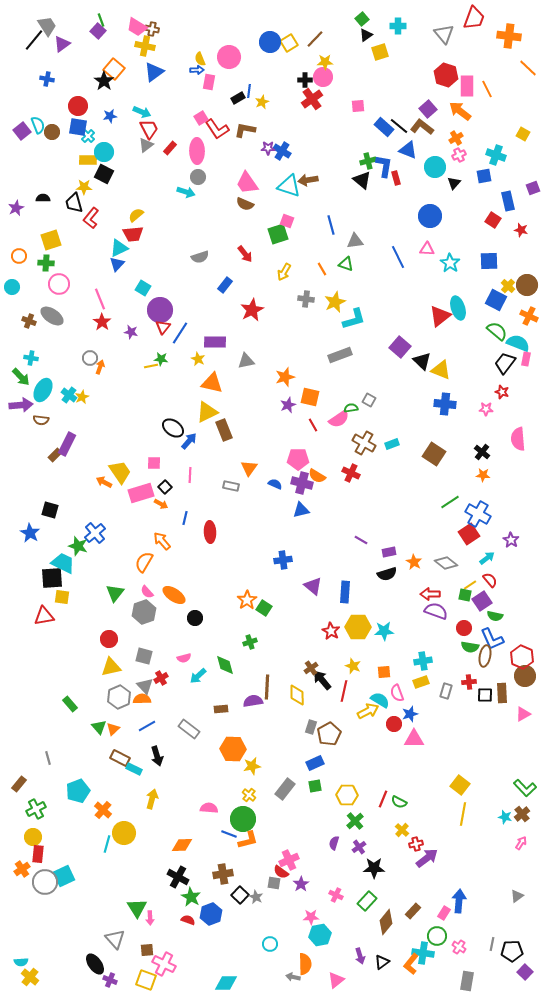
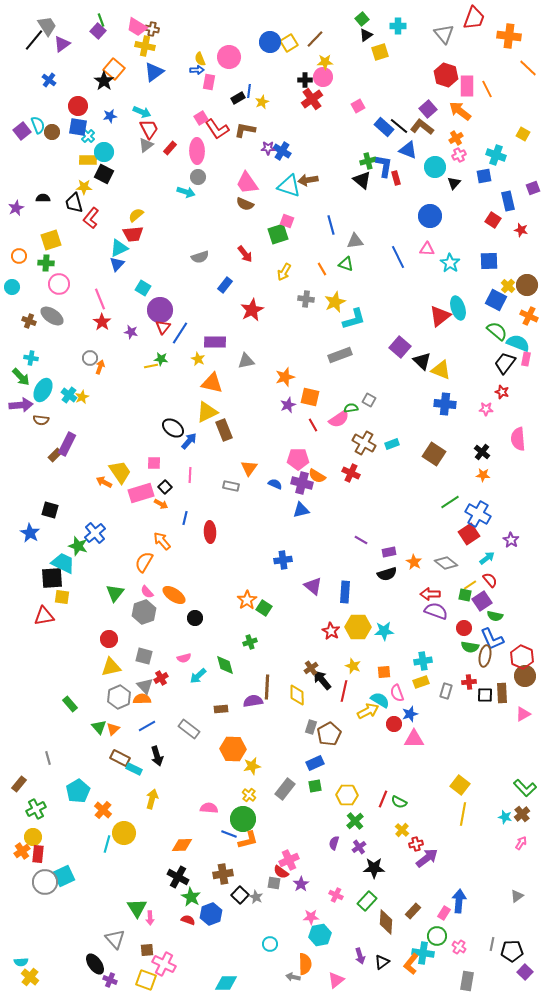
blue cross at (47, 79): moved 2 px right, 1 px down; rotated 24 degrees clockwise
pink square at (358, 106): rotated 24 degrees counterclockwise
cyan pentagon at (78, 791): rotated 10 degrees counterclockwise
orange cross at (22, 869): moved 18 px up
brown diamond at (386, 922): rotated 35 degrees counterclockwise
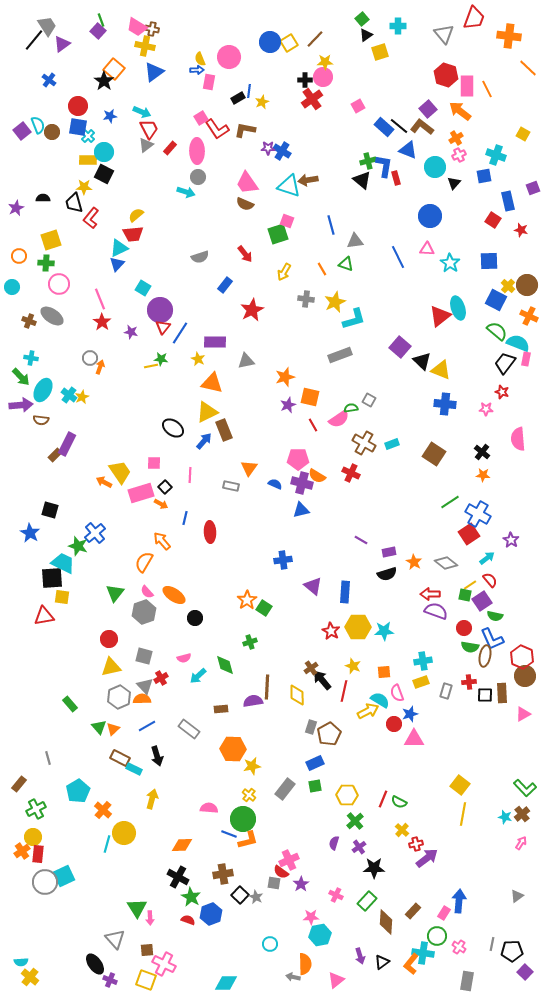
blue arrow at (189, 441): moved 15 px right
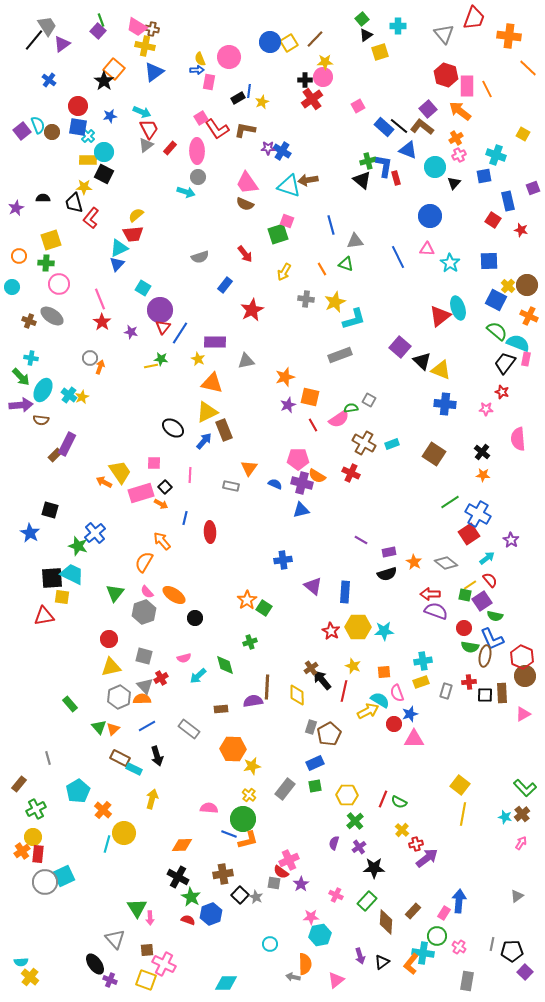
cyan trapezoid at (63, 563): moved 9 px right, 11 px down
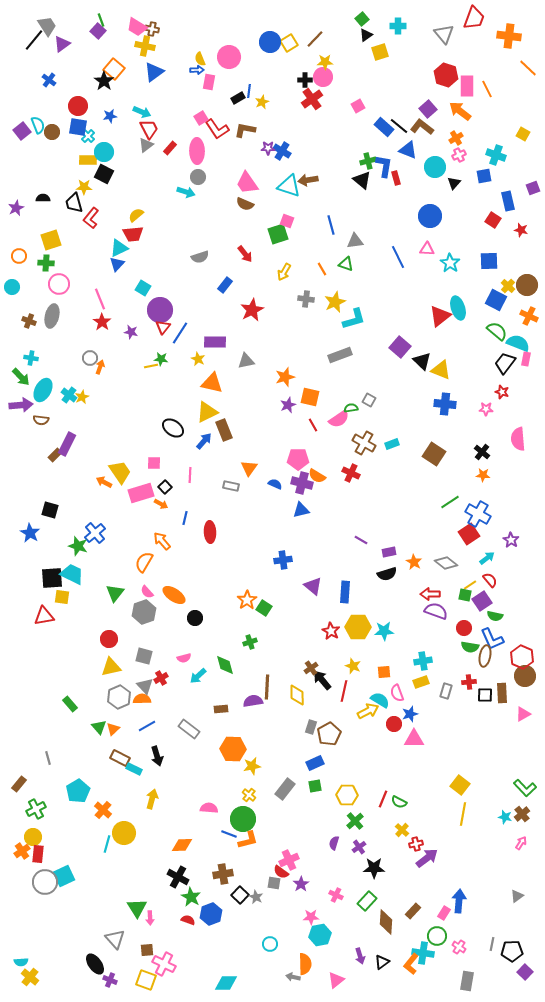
gray ellipse at (52, 316): rotated 70 degrees clockwise
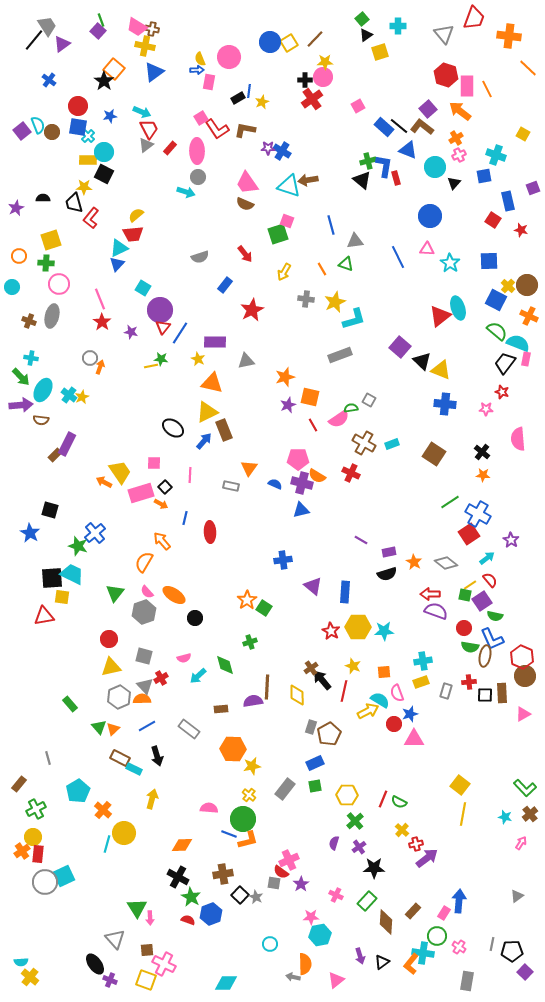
brown cross at (522, 814): moved 8 px right
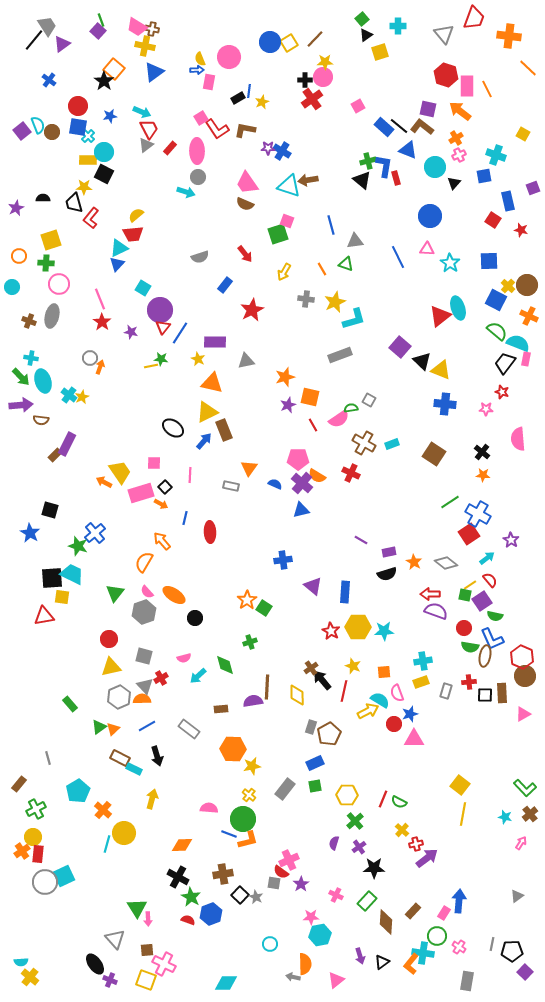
purple square at (428, 109): rotated 36 degrees counterclockwise
cyan ellipse at (43, 390): moved 9 px up; rotated 45 degrees counterclockwise
purple cross at (302, 483): rotated 25 degrees clockwise
green triangle at (99, 727): rotated 35 degrees clockwise
pink arrow at (150, 918): moved 2 px left, 1 px down
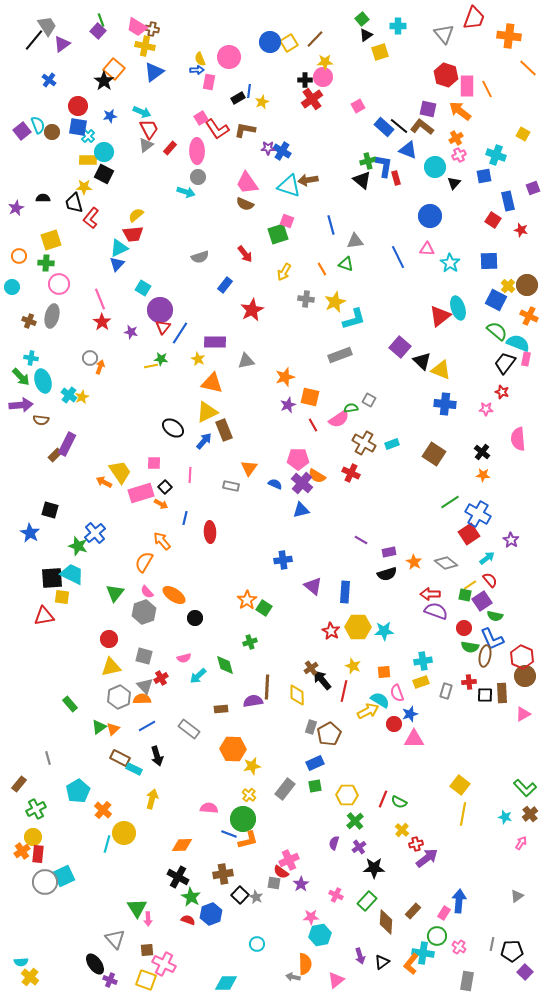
cyan circle at (270, 944): moved 13 px left
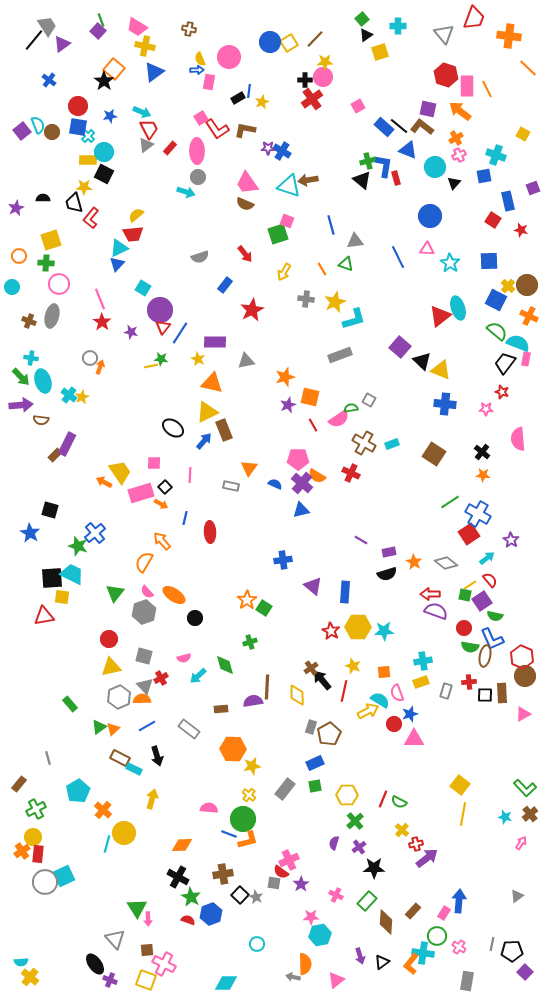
brown cross at (152, 29): moved 37 px right
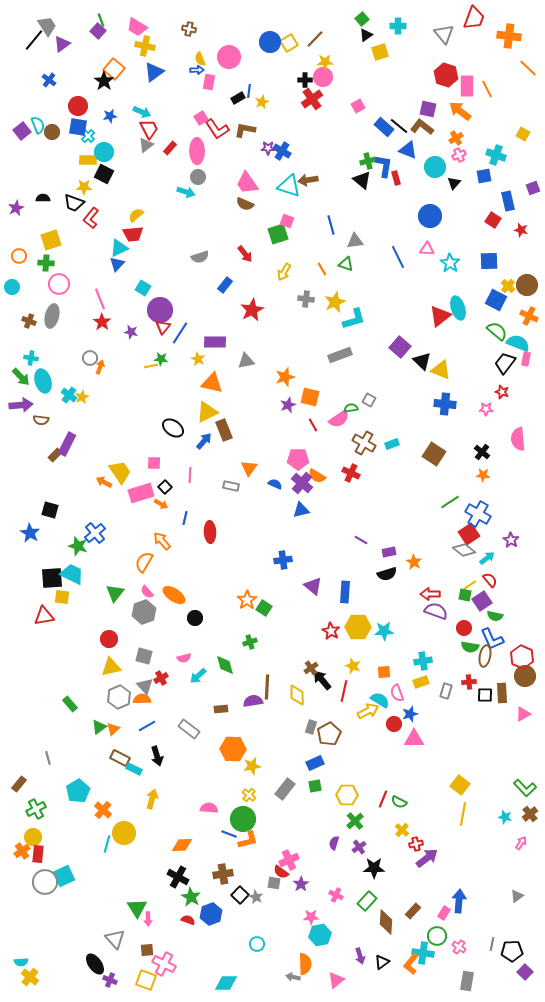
black trapezoid at (74, 203): rotated 55 degrees counterclockwise
gray diamond at (446, 563): moved 18 px right, 13 px up
